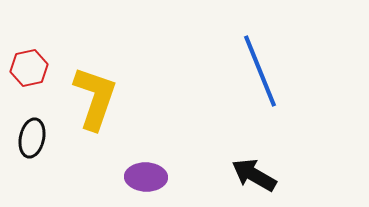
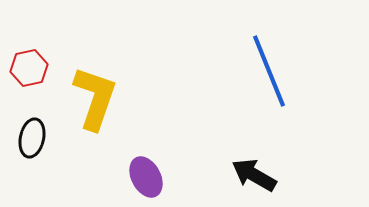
blue line: moved 9 px right
purple ellipse: rotated 60 degrees clockwise
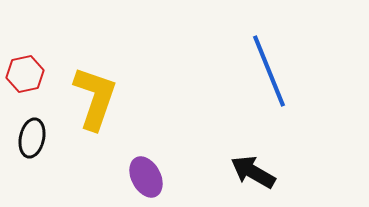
red hexagon: moved 4 px left, 6 px down
black arrow: moved 1 px left, 3 px up
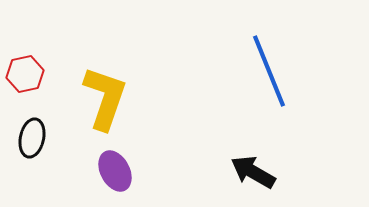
yellow L-shape: moved 10 px right
purple ellipse: moved 31 px left, 6 px up
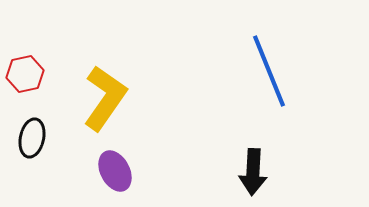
yellow L-shape: rotated 16 degrees clockwise
black arrow: rotated 117 degrees counterclockwise
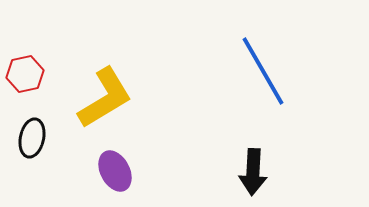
blue line: moved 6 px left; rotated 8 degrees counterclockwise
yellow L-shape: rotated 24 degrees clockwise
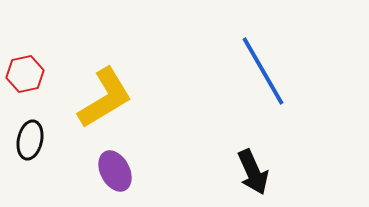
black ellipse: moved 2 px left, 2 px down
black arrow: rotated 27 degrees counterclockwise
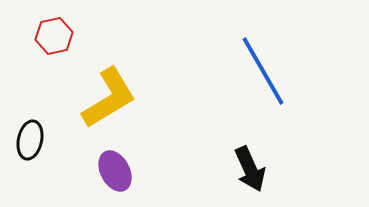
red hexagon: moved 29 px right, 38 px up
yellow L-shape: moved 4 px right
black arrow: moved 3 px left, 3 px up
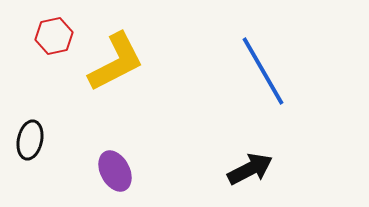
yellow L-shape: moved 7 px right, 36 px up; rotated 4 degrees clockwise
black arrow: rotated 93 degrees counterclockwise
